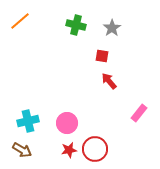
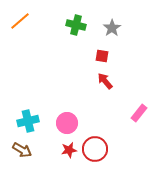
red arrow: moved 4 px left
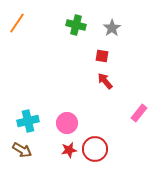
orange line: moved 3 px left, 2 px down; rotated 15 degrees counterclockwise
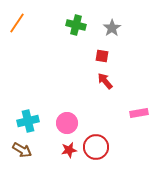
pink rectangle: rotated 42 degrees clockwise
red circle: moved 1 px right, 2 px up
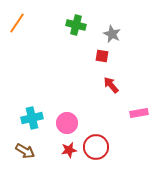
gray star: moved 6 px down; rotated 12 degrees counterclockwise
red arrow: moved 6 px right, 4 px down
cyan cross: moved 4 px right, 3 px up
brown arrow: moved 3 px right, 1 px down
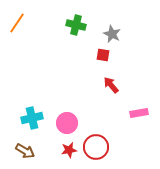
red square: moved 1 px right, 1 px up
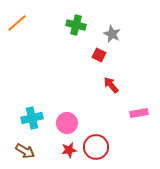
orange line: rotated 15 degrees clockwise
red square: moved 4 px left; rotated 16 degrees clockwise
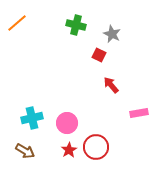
red star: rotated 21 degrees counterclockwise
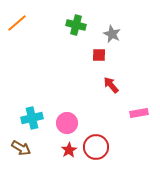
red square: rotated 24 degrees counterclockwise
brown arrow: moved 4 px left, 3 px up
